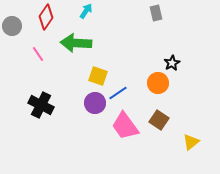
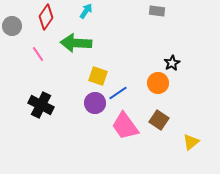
gray rectangle: moved 1 px right, 2 px up; rotated 70 degrees counterclockwise
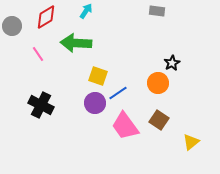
red diamond: rotated 25 degrees clockwise
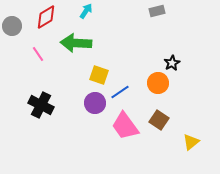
gray rectangle: rotated 21 degrees counterclockwise
yellow square: moved 1 px right, 1 px up
blue line: moved 2 px right, 1 px up
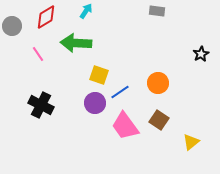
gray rectangle: rotated 21 degrees clockwise
black star: moved 29 px right, 9 px up
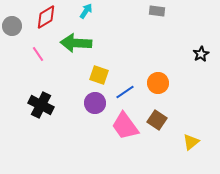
blue line: moved 5 px right
brown square: moved 2 px left
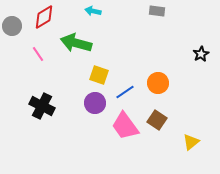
cyan arrow: moved 7 px right; rotated 112 degrees counterclockwise
red diamond: moved 2 px left
green arrow: rotated 12 degrees clockwise
black cross: moved 1 px right, 1 px down
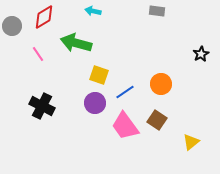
orange circle: moved 3 px right, 1 px down
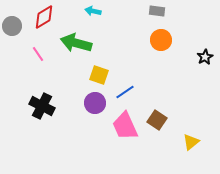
black star: moved 4 px right, 3 px down
orange circle: moved 44 px up
pink trapezoid: rotated 12 degrees clockwise
